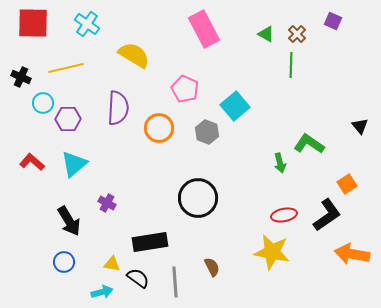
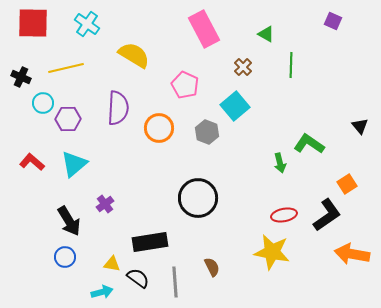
brown cross: moved 54 px left, 33 px down
pink pentagon: moved 4 px up
purple cross: moved 2 px left, 1 px down; rotated 24 degrees clockwise
blue circle: moved 1 px right, 5 px up
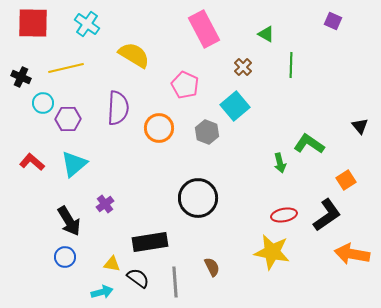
orange square: moved 1 px left, 4 px up
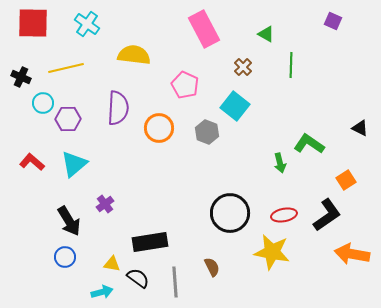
yellow semicircle: rotated 24 degrees counterclockwise
cyan square: rotated 12 degrees counterclockwise
black triangle: moved 2 px down; rotated 24 degrees counterclockwise
black circle: moved 32 px right, 15 px down
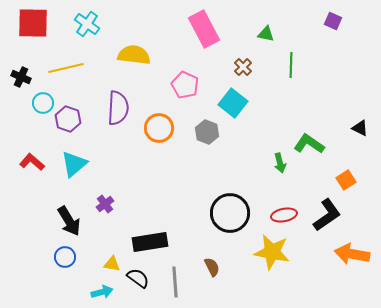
green triangle: rotated 18 degrees counterclockwise
cyan square: moved 2 px left, 3 px up
purple hexagon: rotated 20 degrees clockwise
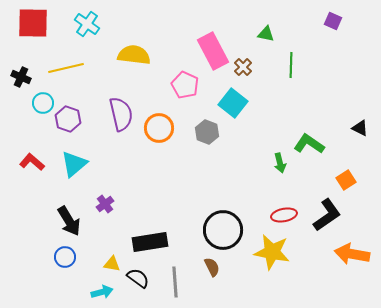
pink rectangle: moved 9 px right, 22 px down
purple semicircle: moved 3 px right, 6 px down; rotated 16 degrees counterclockwise
black circle: moved 7 px left, 17 px down
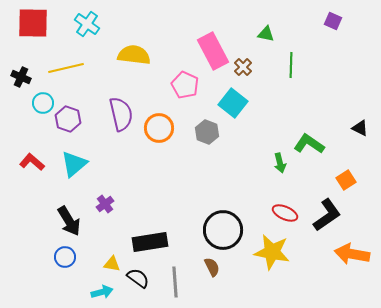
red ellipse: moved 1 px right, 2 px up; rotated 35 degrees clockwise
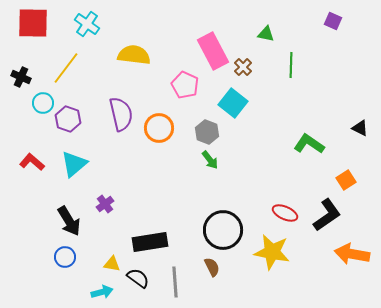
yellow line: rotated 40 degrees counterclockwise
green arrow: moved 70 px left, 3 px up; rotated 24 degrees counterclockwise
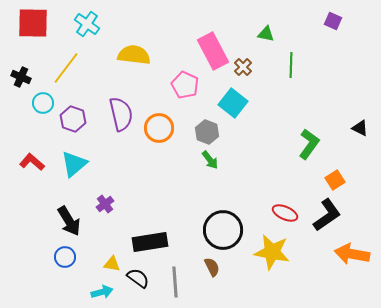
purple hexagon: moved 5 px right
green L-shape: rotated 92 degrees clockwise
orange square: moved 11 px left
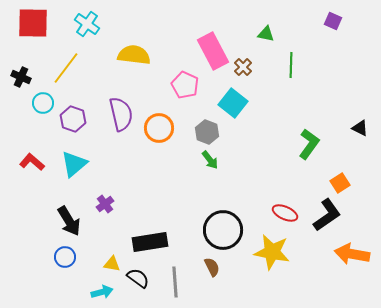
orange square: moved 5 px right, 3 px down
